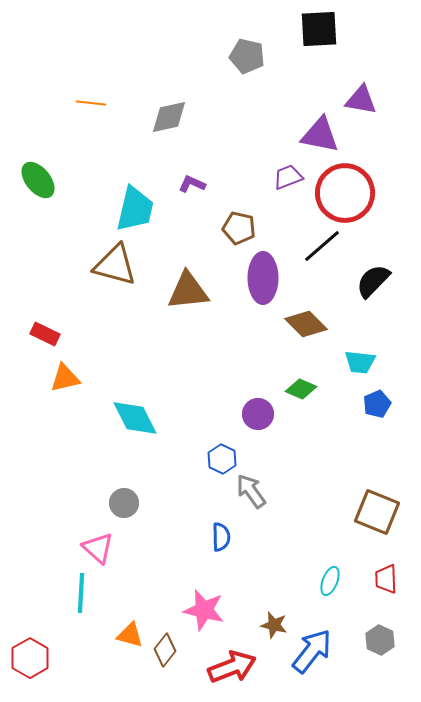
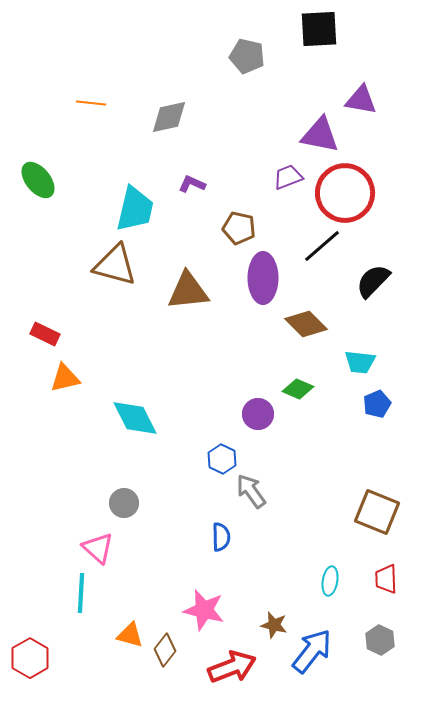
green diamond at (301, 389): moved 3 px left
cyan ellipse at (330, 581): rotated 12 degrees counterclockwise
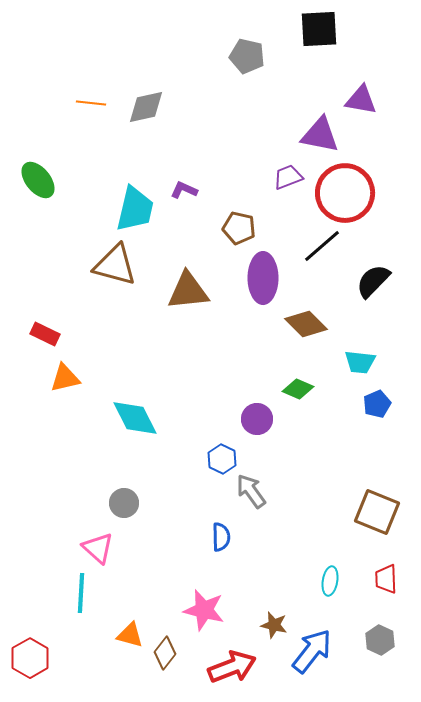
gray diamond at (169, 117): moved 23 px left, 10 px up
purple L-shape at (192, 184): moved 8 px left, 6 px down
purple circle at (258, 414): moved 1 px left, 5 px down
brown diamond at (165, 650): moved 3 px down
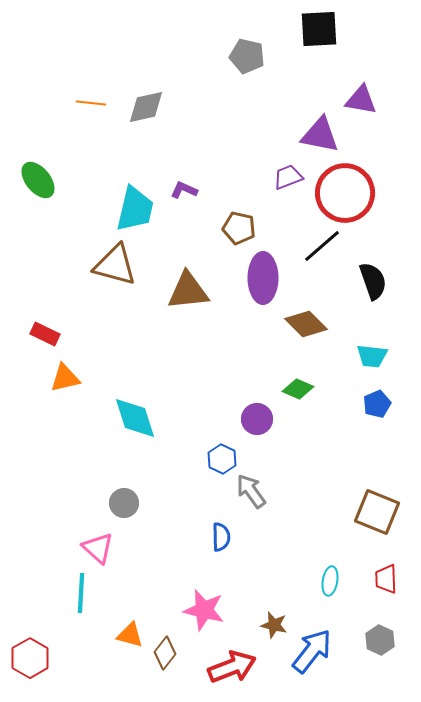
black semicircle at (373, 281): rotated 117 degrees clockwise
cyan trapezoid at (360, 362): moved 12 px right, 6 px up
cyan diamond at (135, 418): rotated 9 degrees clockwise
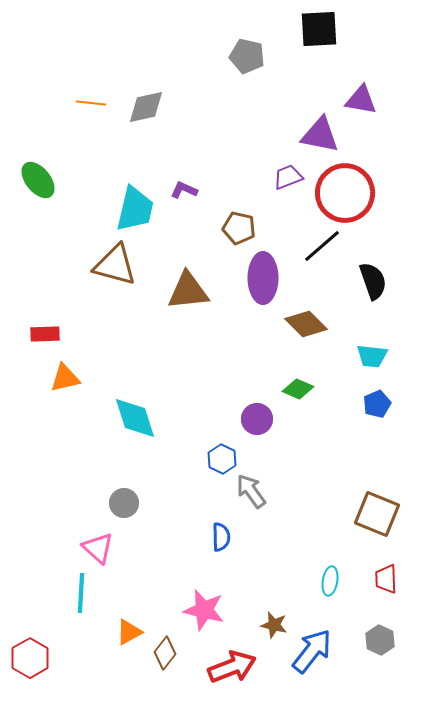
red rectangle at (45, 334): rotated 28 degrees counterclockwise
brown square at (377, 512): moved 2 px down
orange triangle at (130, 635): moved 1 px left, 3 px up; rotated 44 degrees counterclockwise
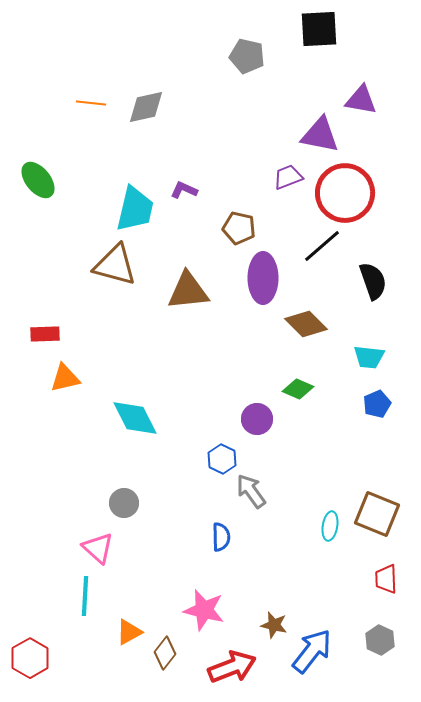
cyan trapezoid at (372, 356): moved 3 px left, 1 px down
cyan diamond at (135, 418): rotated 9 degrees counterclockwise
cyan ellipse at (330, 581): moved 55 px up
cyan line at (81, 593): moved 4 px right, 3 px down
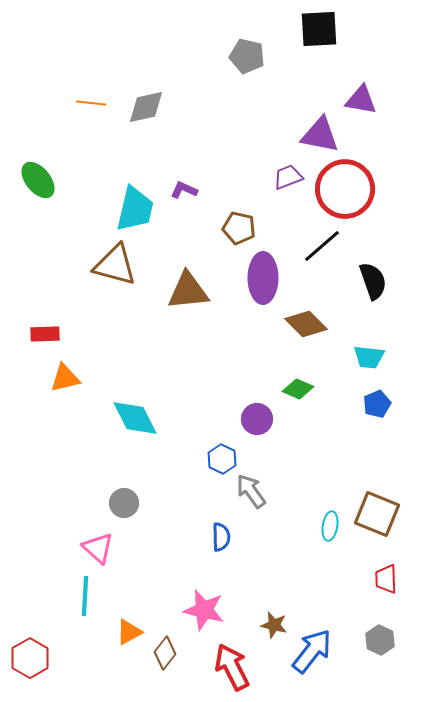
red circle at (345, 193): moved 4 px up
red arrow at (232, 667): rotated 96 degrees counterclockwise
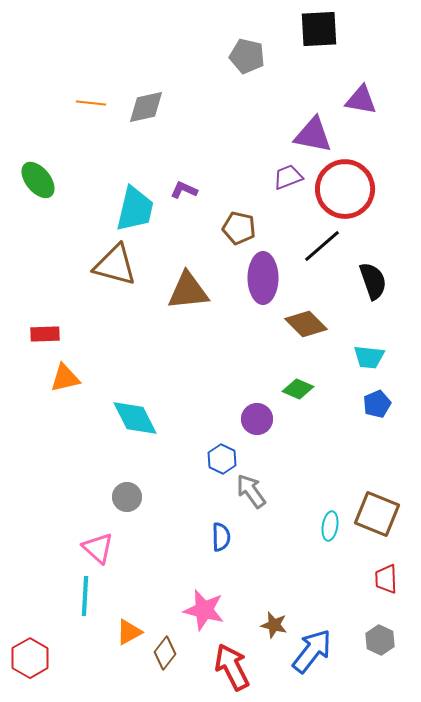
purple triangle at (320, 135): moved 7 px left
gray circle at (124, 503): moved 3 px right, 6 px up
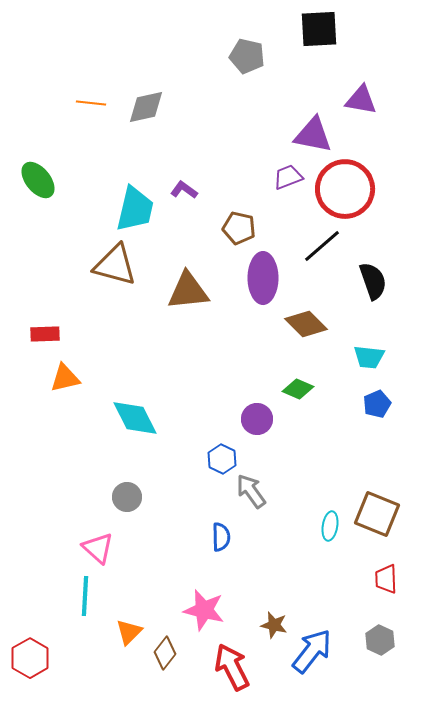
purple L-shape at (184, 190): rotated 12 degrees clockwise
orange triangle at (129, 632): rotated 16 degrees counterclockwise
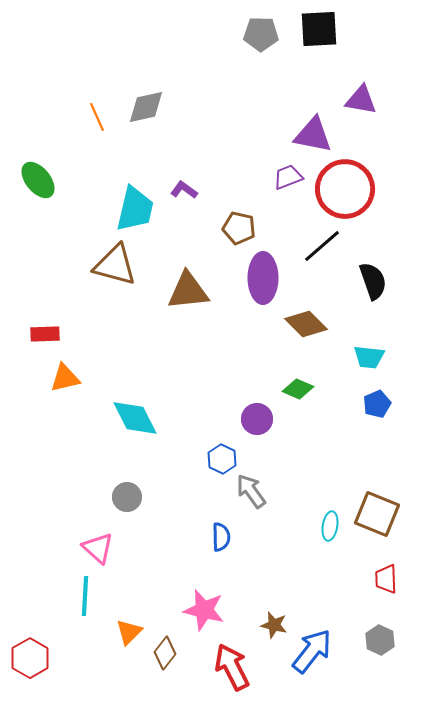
gray pentagon at (247, 56): moved 14 px right, 22 px up; rotated 12 degrees counterclockwise
orange line at (91, 103): moved 6 px right, 14 px down; rotated 60 degrees clockwise
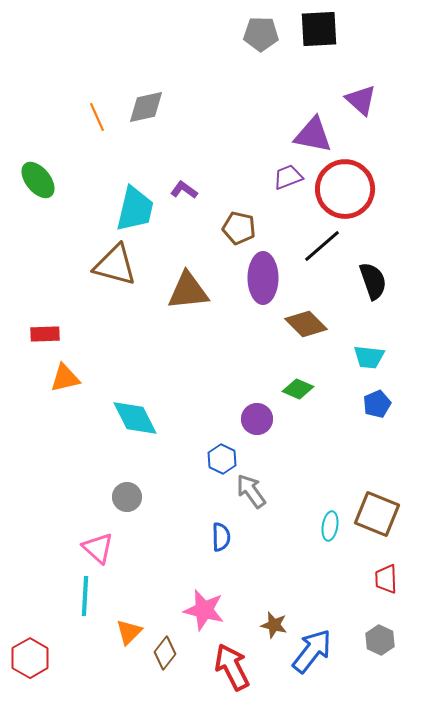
purple triangle at (361, 100): rotated 32 degrees clockwise
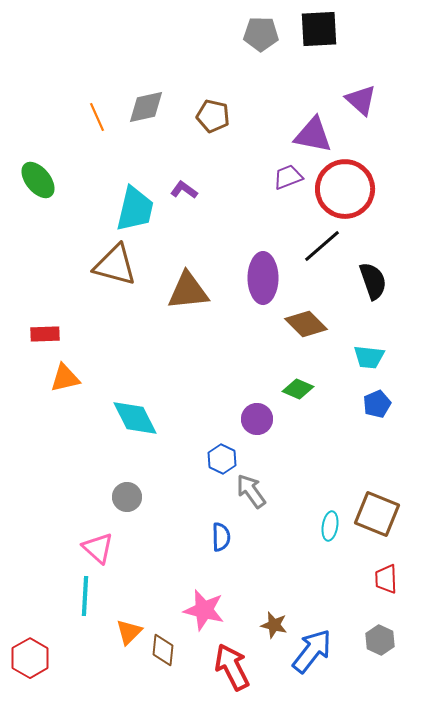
brown pentagon at (239, 228): moved 26 px left, 112 px up
brown diamond at (165, 653): moved 2 px left, 3 px up; rotated 32 degrees counterclockwise
